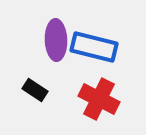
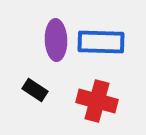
blue rectangle: moved 7 px right, 5 px up; rotated 12 degrees counterclockwise
red cross: moved 2 px left, 2 px down; rotated 12 degrees counterclockwise
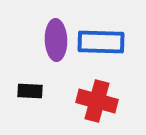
black rectangle: moved 5 px left, 1 px down; rotated 30 degrees counterclockwise
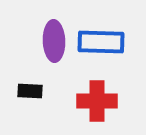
purple ellipse: moved 2 px left, 1 px down
red cross: rotated 15 degrees counterclockwise
